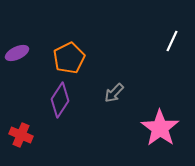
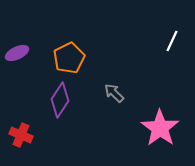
gray arrow: rotated 90 degrees clockwise
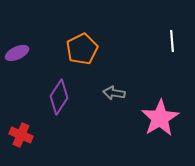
white line: rotated 30 degrees counterclockwise
orange pentagon: moved 13 px right, 9 px up
gray arrow: rotated 35 degrees counterclockwise
purple diamond: moved 1 px left, 3 px up
pink star: moved 10 px up; rotated 6 degrees clockwise
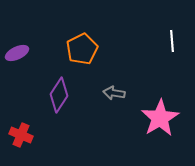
purple diamond: moved 2 px up
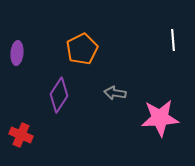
white line: moved 1 px right, 1 px up
purple ellipse: rotated 60 degrees counterclockwise
gray arrow: moved 1 px right
pink star: rotated 27 degrees clockwise
